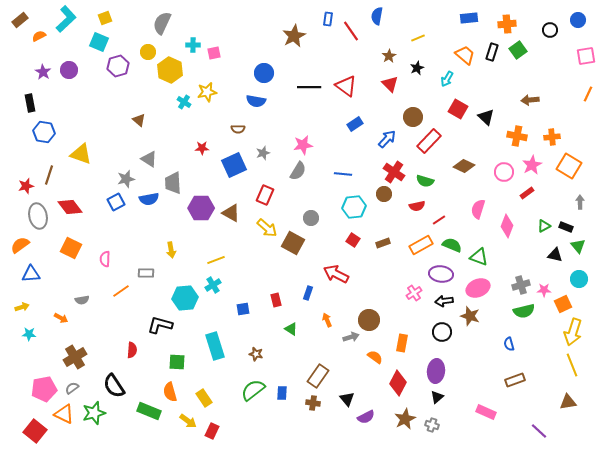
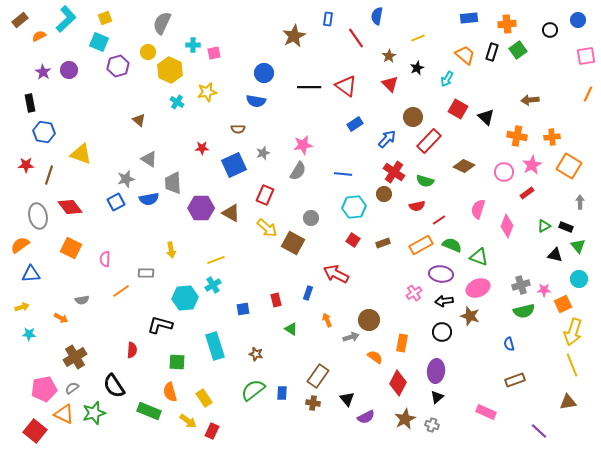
red line at (351, 31): moved 5 px right, 7 px down
cyan cross at (184, 102): moved 7 px left
red star at (26, 186): moved 21 px up; rotated 14 degrees clockwise
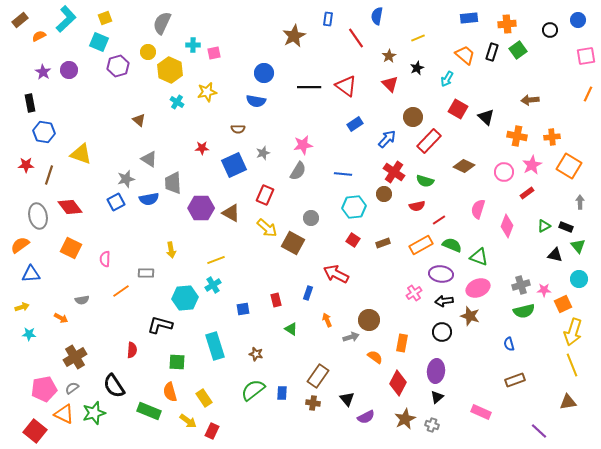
pink rectangle at (486, 412): moved 5 px left
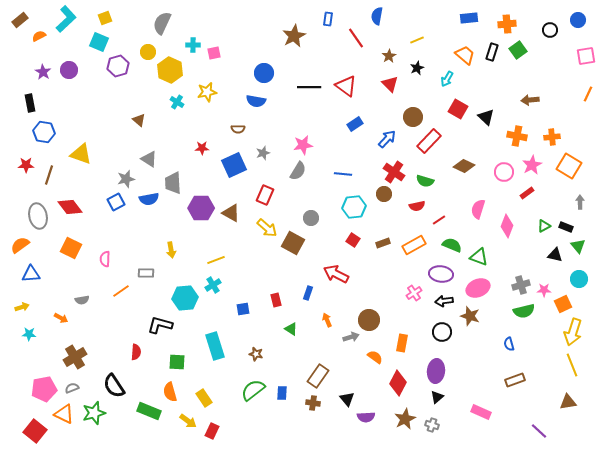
yellow line at (418, 38): moved 1 px left, 2 px down
orange rectangle at (421, 245): moved 7 px left
red semicircle at (132, 350): moved 4 px right, 2 px down
gray semicircle at (72, 388): rotated 16 degrees clockwise
purple semicircle at (366, 417): rotated 24 degrees clockwise
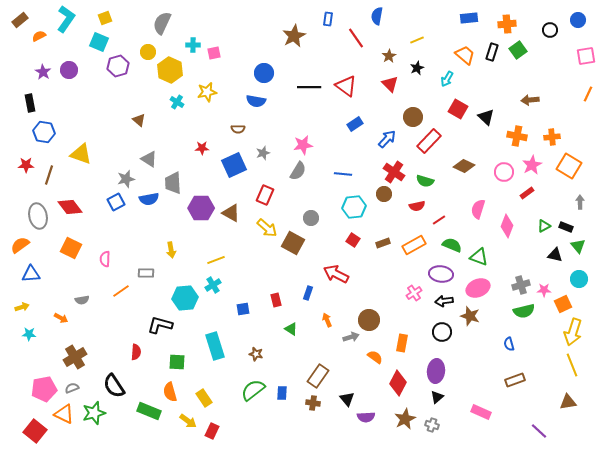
cyan L-shape at (66, 19): rotated 12 degrees counterclockwise
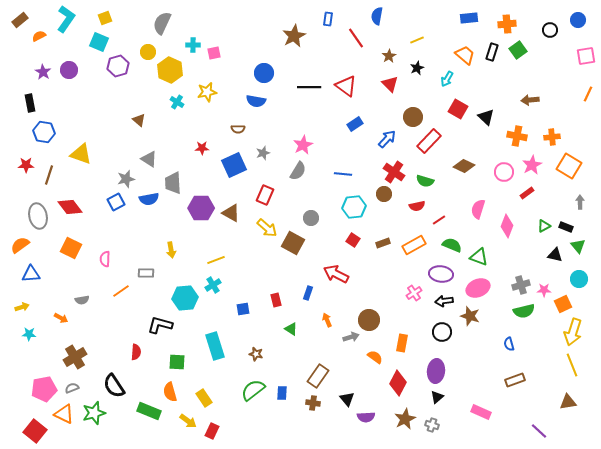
pink star at (303, 145): rotated 18 degrees counterclockwise
